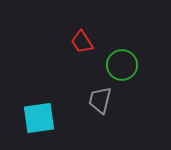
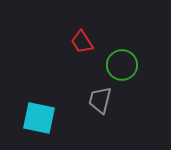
cyan square: rotated 20 degrees clockwise
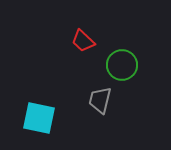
red trapezoid: moved 1 px right, 1 px up; rotated 15 degrees counterclockwise
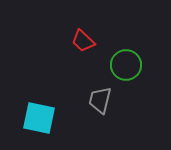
green circle: moved 4 px right
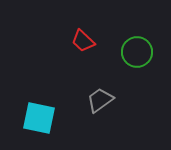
green circle: moved 11 px right, 13 px up
gray trapezoid: rotated 40 degrees clockwise
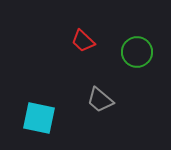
gray trapezoid: rotated 104 degrees counterclockwise
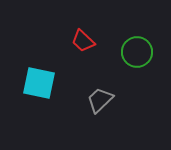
gray trapezoid: rotated 96 degrees clockwise
cyan square: moved 35 px up
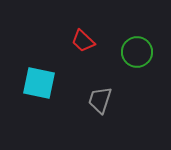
gray trapezoid: rotated 28 degrees counterclockwise
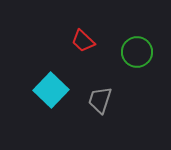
cyan square: moved 12 px right, 7 px down; rotated 32 degrees clockwise
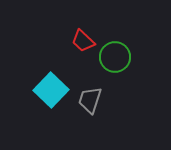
green circle: moved 22 px left, 5 px down
gray trapezoid: moved 10 px left
